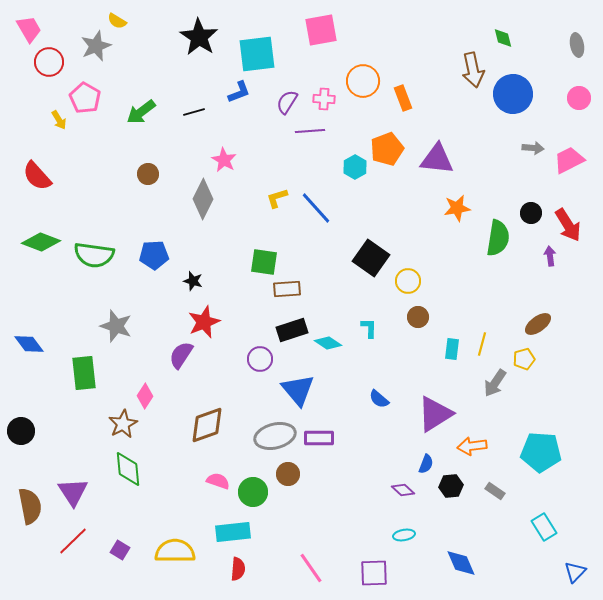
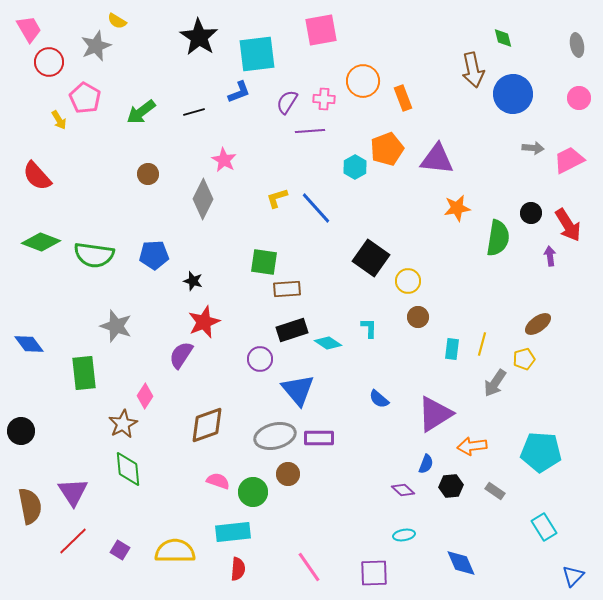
pink line at (311, 568): moved 2 px left, 1 px up
blue triangle at (575, 572): moved 2 px left, 4 px down
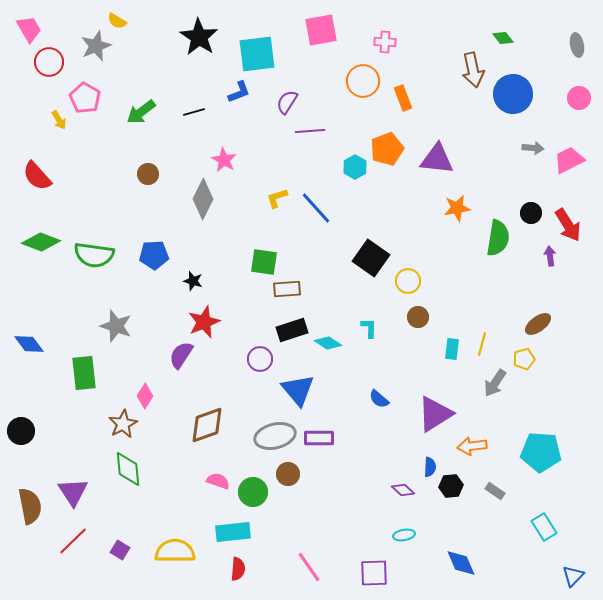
green diamond at (503, 38): rotated 25 degrees counterclockwise
pink cross at (324, 99): moved 61 px right, 57 px up
blue semicircle at (426, 464): moved 4 px right, 3 px down; rotated 18 degrees counterclockwise
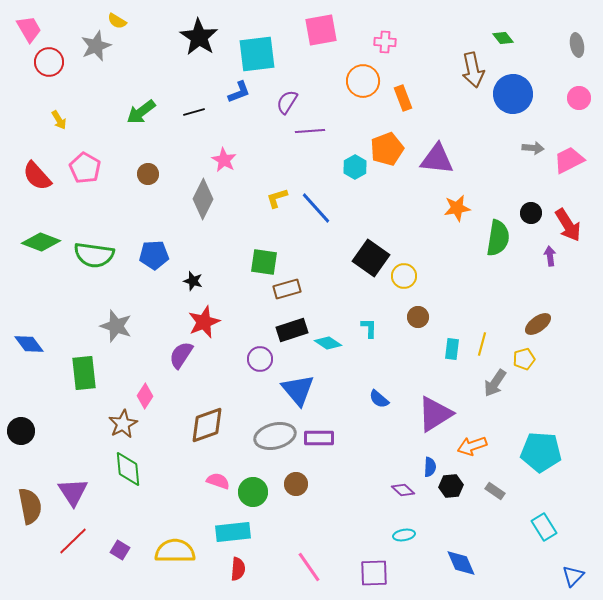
pink pentagon at (85, 98): moved 70 px down
yellow circle at (408, 281): moved 4 px left, 5 px up
brown rectangle at (287, 289): rotated 12 degrees counterclockwise
orange arrow at (472, 446): rotated 12 degrees counterclockwise
brown circle at (288, 474): moved 8 px right, 10 px down
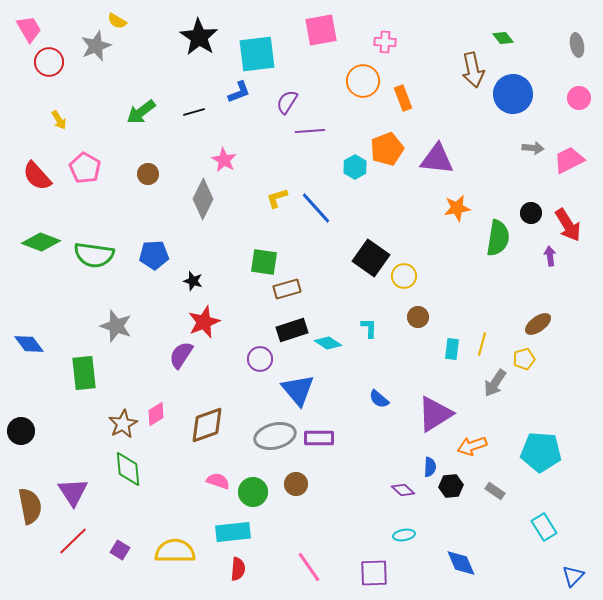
pink diamond at (145, 396): moved 11 px right, 18 px down; rotated 25 degrees clockwise
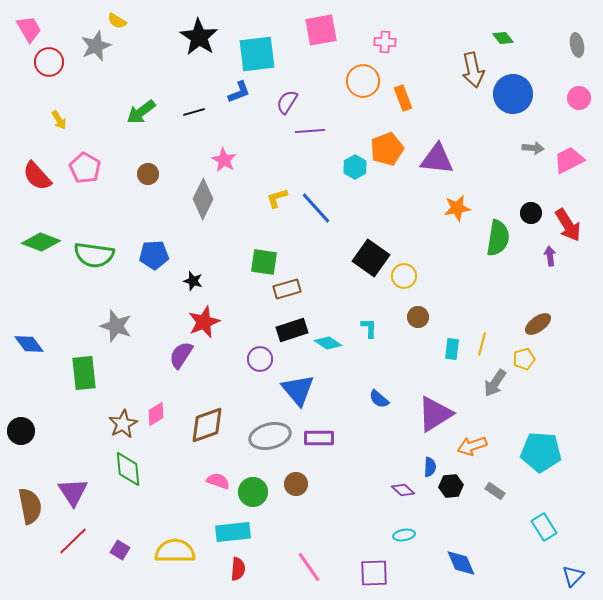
gray ellipse at (275, 436): moved 5 px left
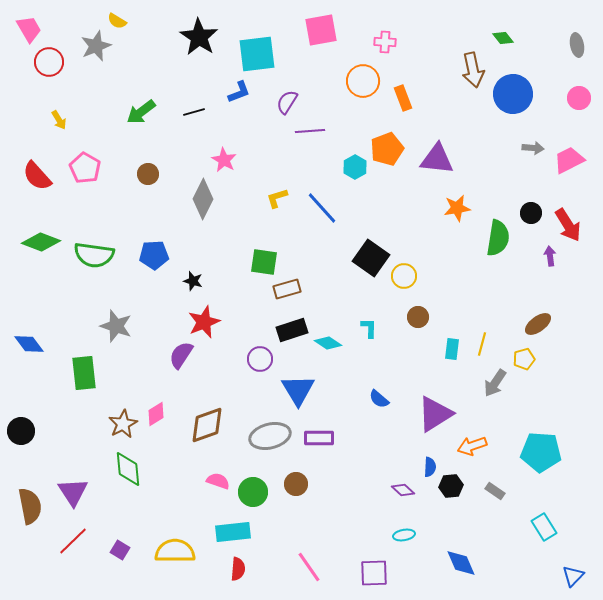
blue line at (316, 208): moved 6 px right
blue triangle at (298, 390): rotated 9 degrees clockwise
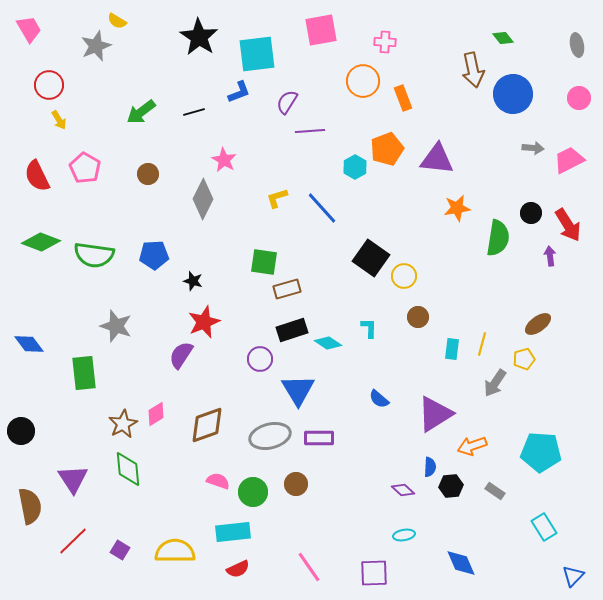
red circle at (49, 62): moved 23 px down
red semicircle at (37, 176): rotated 16 degrees clockwise
purple triangle at (73, 492): moved 13 px up
red semicircle at (238, 569): rotated 60 degrees clockwise
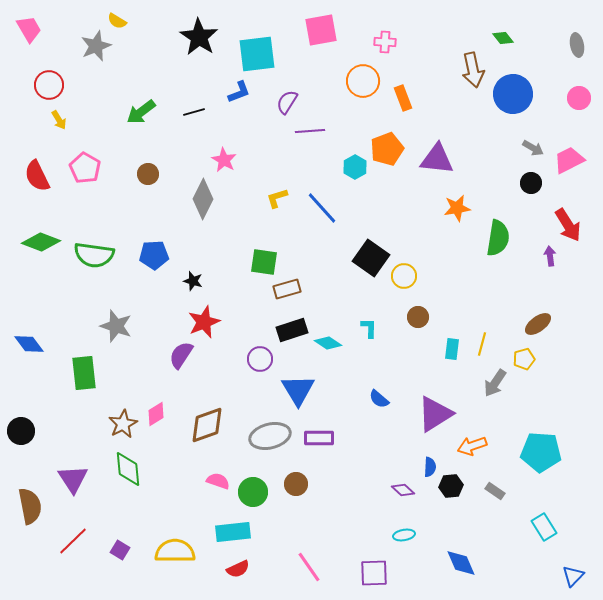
gray arrow at (533, 148): rotated 25 degrees clockwise
black circle at (531, 213): moved 30 px up
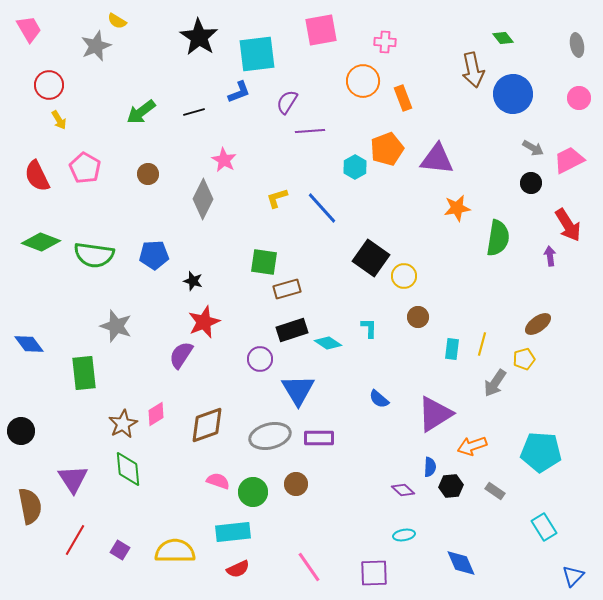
red line at (73, 541): moved 2 px right, 1 px up; rotated 16 degrees counterclockwise
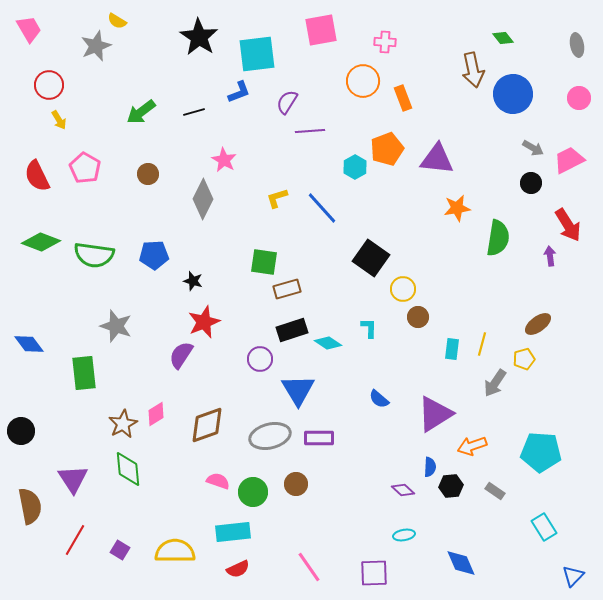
yellow circle at (404, 276): moved 1 px left, 13 px down
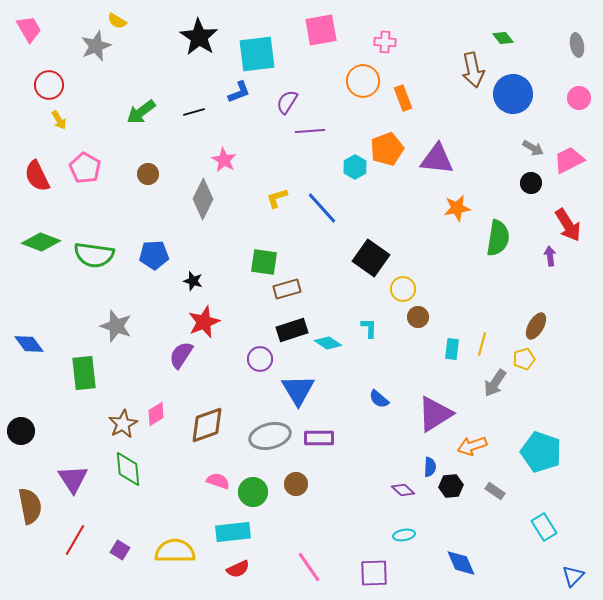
brown ellipse at (538, 324): moved 2 px left, 2 px down; rotated 24 degrees counterclockwise
cyan pentagon at (541, 452): rotated 15 degrees clockwise
